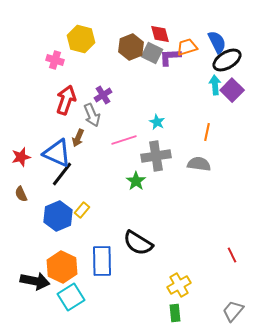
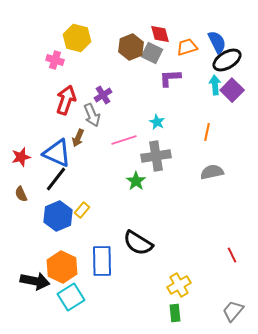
yellow hexagon: moved 4 px left, 1 px up
purple L-shape: moved 21 px down
gray semicircle: moved 13 px right, 8 px down; rotated 20 degrees counterclockwise
black line: moved 6 px left, 5 px down
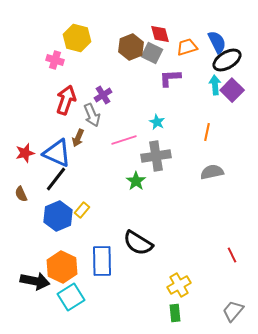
red star: moved 4 px right, 4 px up
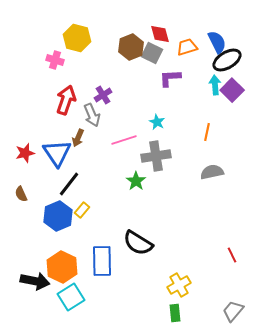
blue triangle: rotated 32 degrees clockwise
black line: moved 13 px right, 5 px down
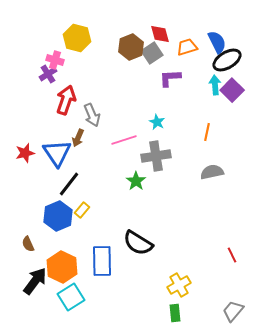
gray square: rotated 30 degrees clockwise
purple cross: moved 55 px left, 21 px up
brown semicircle: moved 7 px right, 50 px down
black arrow: rotated 64 degrees counterclockwise
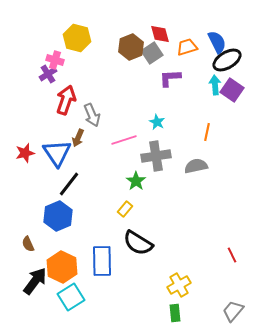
purple square: rotated 10 degrees counterclockwise
gray semicircle: moved 16 px left, 6 px up
yellow rectangle: moved 43 px right, 1 px up
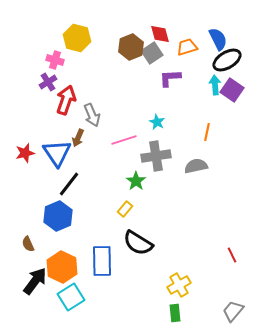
blue semicircle: moved 1 px right, 3 px up
purple cross: moved 8 px down
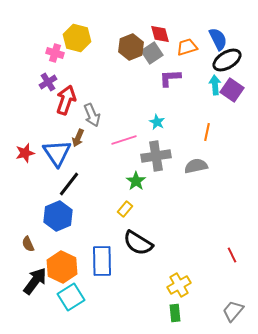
pink cross: moved 7 px up
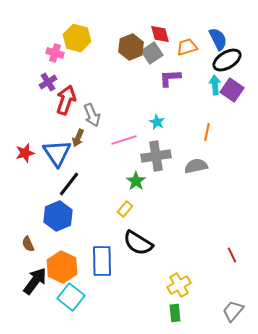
cyan square: rotated 20 degrees counterclockwise
